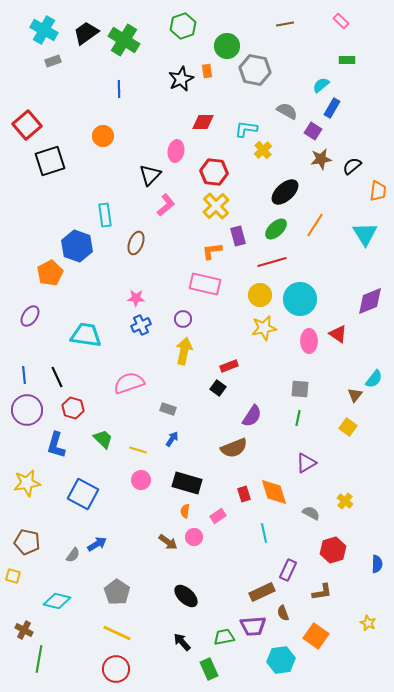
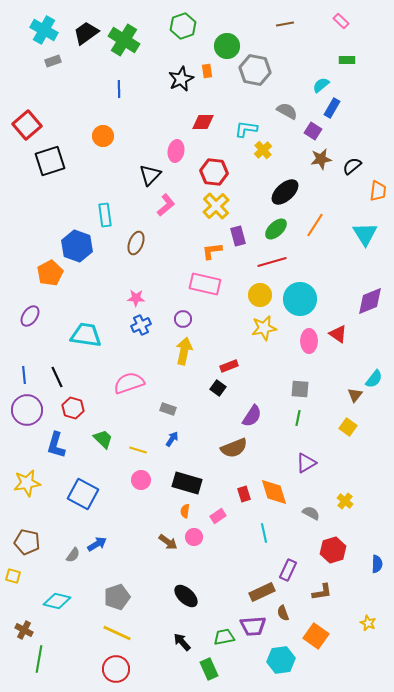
gray pentagon at (117, 592): moved 5 px down; rotated 20 degrees clockwise
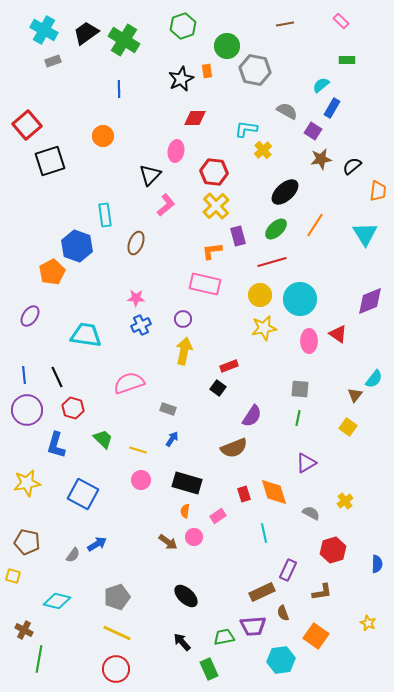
red diamond at (203, 122): moved 8 px left, 4 px up
orange pentagon at (50, 273): moved 2 px right, 1 px up
yellow cross at (345, 501): rotated 14 degrees clockwise
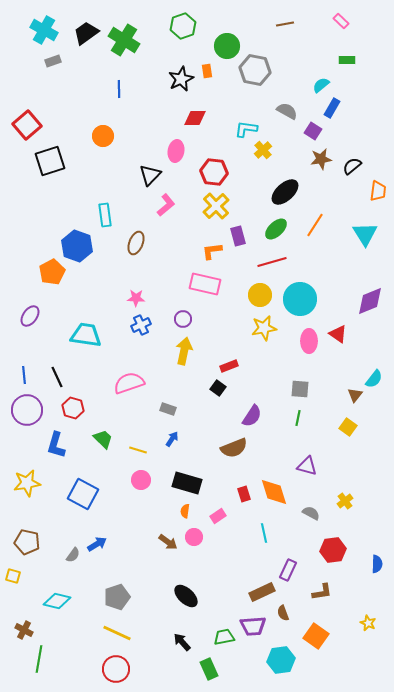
purple triangle at (306, 463): moved 1 px right, 3 px down; rotated 45 degrees clockwise
red hexagon at (333, 550): rotated 10 degrees clockwise
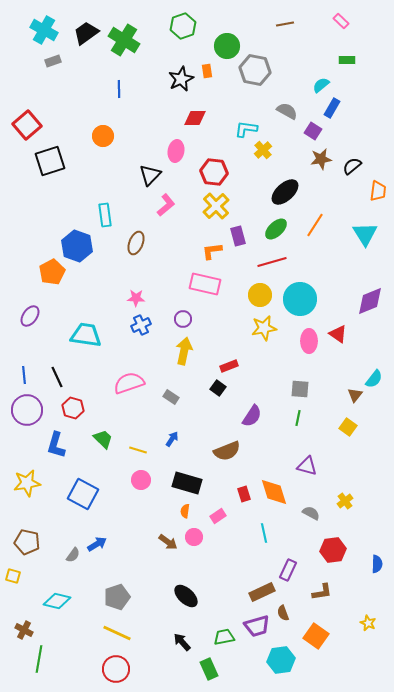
gray rectangle at (168, 409): moved 3 px right, 12 px up; rotated 14 degrees clockwise
brown semicircle at (234, 448): moved 7 px left, 3 px down
purple trapezoid at (253, 626): moved 4 px right; rotated 12 degrees counterclockwise
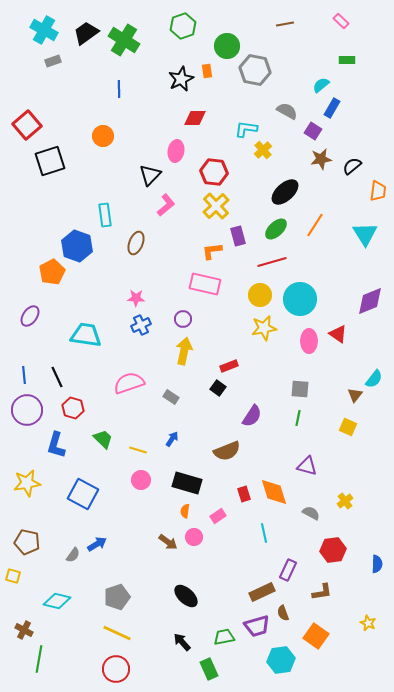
yellow square at (348, 427): rotated 12 degrees counterclockwise
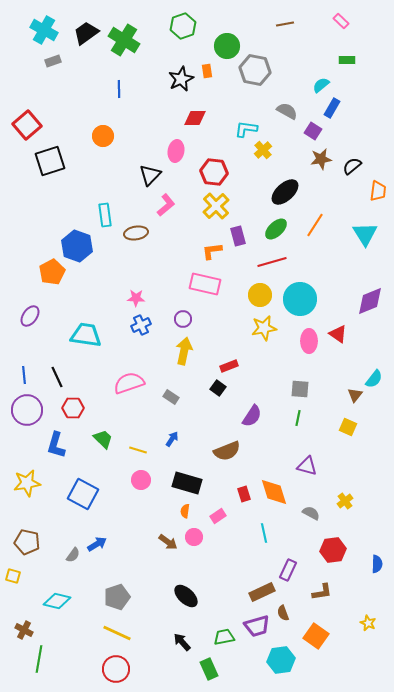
brown ellipse at (136, 243): moved 10 px up; rotated 60 degrees clockwise
red hexagon at (73, 408): rotated 15 degrees counterclockwise
